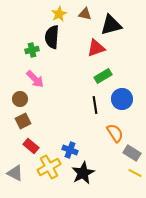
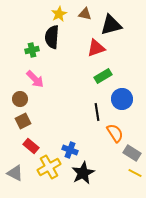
black line: moved 2 px right, 7 px down
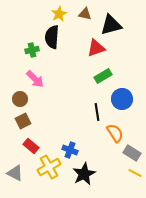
black star: moved 1 px right, 1 px down
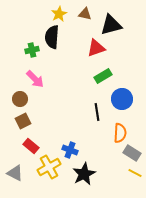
orange semicircle: moved 5 px right; rotated 36 degrees clockwise
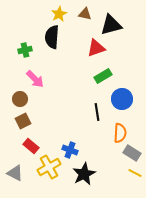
green cross: moved 7 px left
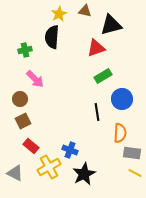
brown triangle: moved 3 px up
gray rectangle: rotated 24 degrees counterclockwise
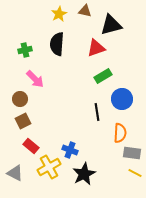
black semicircle: moved 5 px right, 7 px down
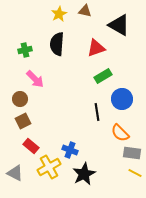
black triangle: moved 8 px right; rotated 45 degrees clockwise
orange semicircle: rotated 132 degrees clockwise
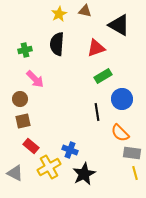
brown square: rotated 14 degrees clockwise
yellow line: rotated 48 degrees clockwise
